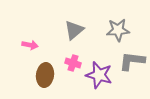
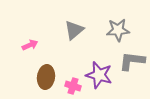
pink arrow: rotated 35 degrees counterclockwise
pink cross: moved 23 px down
brown ellipse: moved 1 px right, 2 px down
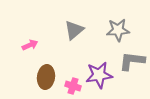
purple star: rotated 24 degrees counterclockwise
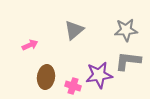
gray star: moved 8 px right
gray L-shape: moved 4 px left
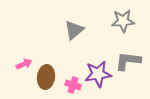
gray star: moved 3 px left, 9 px up
pink arrow: moved 6 px left, 19 px down
purple star: moved 1 px left, 1 px up
pink cross: moved 1 px up
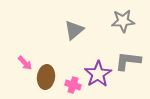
pink arrow: moved 1 px right, 1 px up; rotated 70 degrees clockwise
purple star: rotated 24 degrees counterclockwise
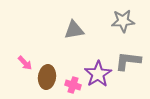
gray triangle: rotated 30 degrees clockwise
brown ellipse: moved 1 px right
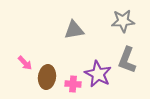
gray L-shape: moved 1 px left, 1 px up; rotated 76 degrees counterclockwise
purple star: rotated 12 degrees counterclockwise
pink cross: moved 1 px up; rotated 14 degrees counterclockwise
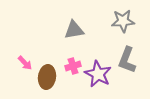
pink cross: moved 18 px up; rotated 21 degrees counterclockwise
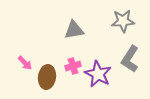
gray L-shape: moved 3 px right, 1 px up; rotated 12 degrees clockwise
